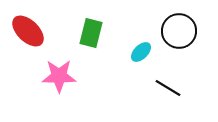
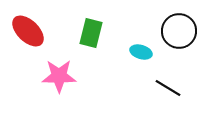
cyan ellipse: rotated 60 degrees clockwise
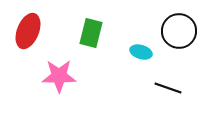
red ellipse: rotated 68 degrees clockwise
black line: rotated 12 degrees counterclockwise
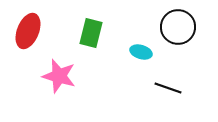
black circle: moved 1 px left, 4 px up
pink star: rotated 16 degrees clockwise
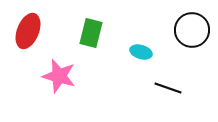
black circle: moved 14 px right, 3 px down
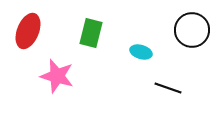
pink star: moved 2 px left
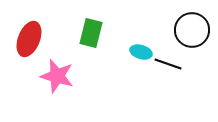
red ellipse: moved 1 px right, 8 px down
black line: moved 24 px up
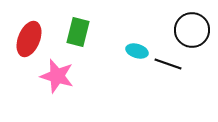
green rectangle: moved 13 px left, 1 px up
cyan ellipse: moved 4 px left, 1 px up
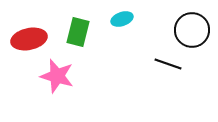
red ellipse: rotated 56 degrees clockwise
cyan ellipse: moved 15 px left, 32 px up; rotated 35 degrees counterclockwise
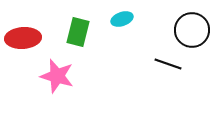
red ellipse: moved 6 px left, 1 px up; rotated 8 degrees clockwise
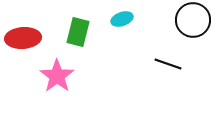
black circle: moved 1 px right, 10 px up
pink star: rotated 20 degrees clockwise
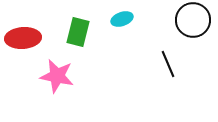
black line: rotated 48 degrees clockwise
pink star: rotated 24 degrees counterclockwise
